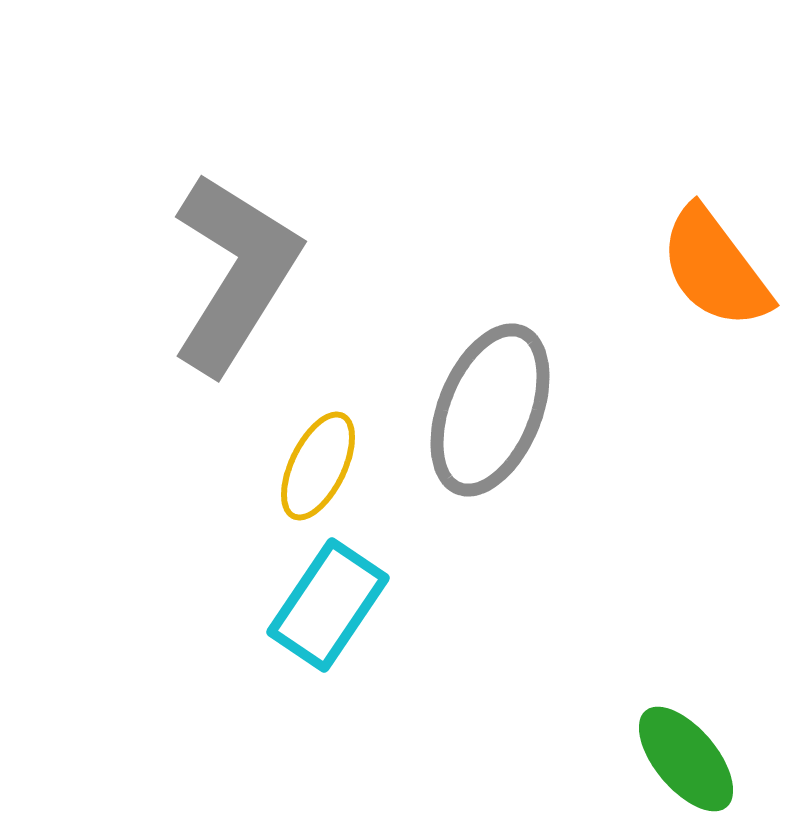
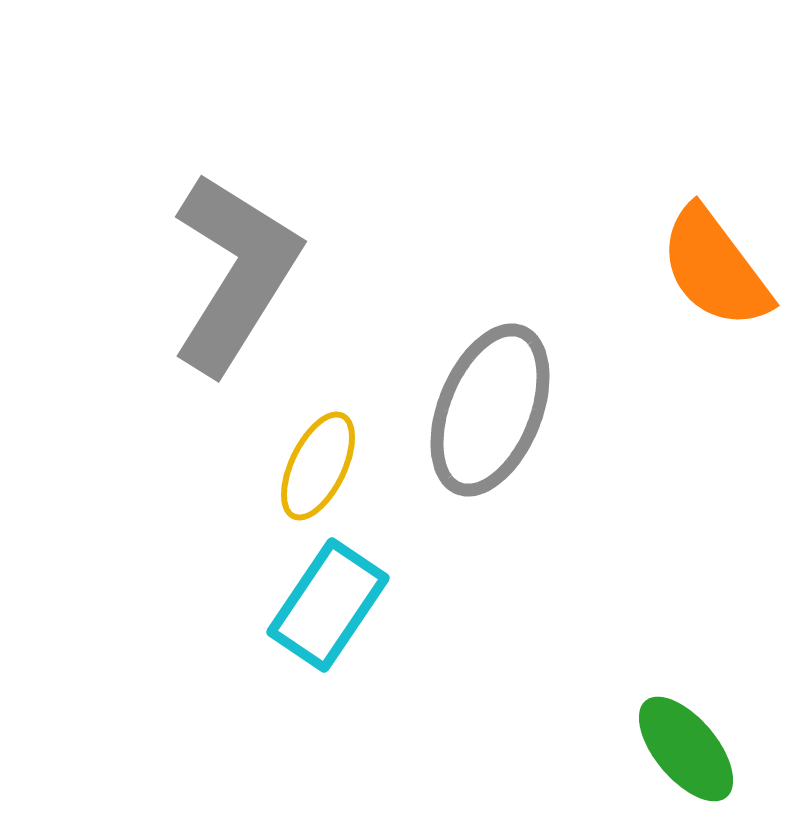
green ellipse: moved 10 px up
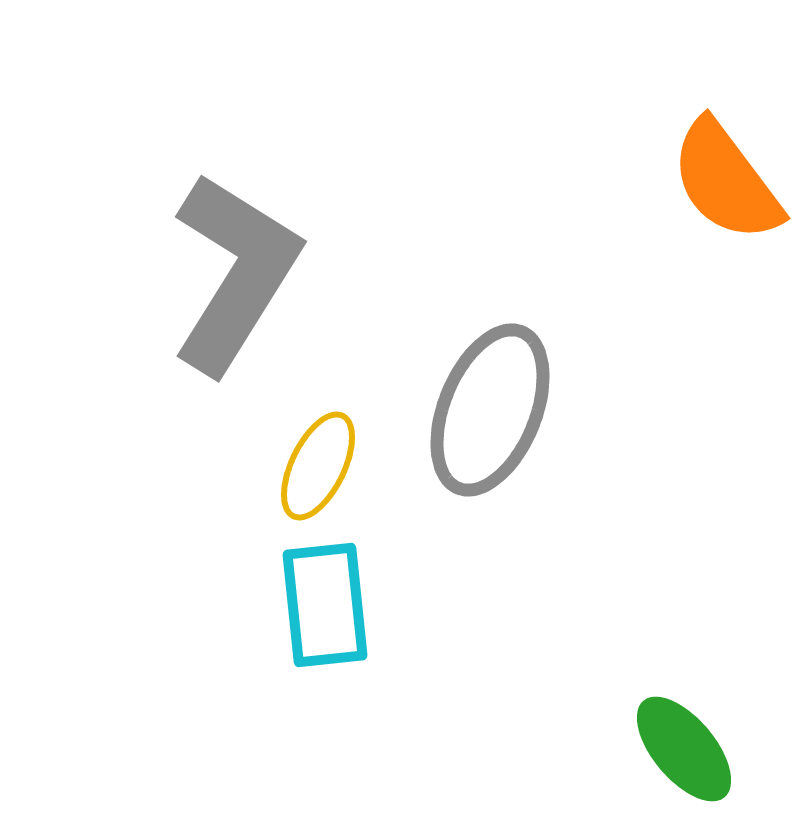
orange semicircle: moved 11 px right, 87 px up
cyan rectangle: moved 3 px left; rotated 40 degrees counterclockwise
green ellipse: moved 2 px left
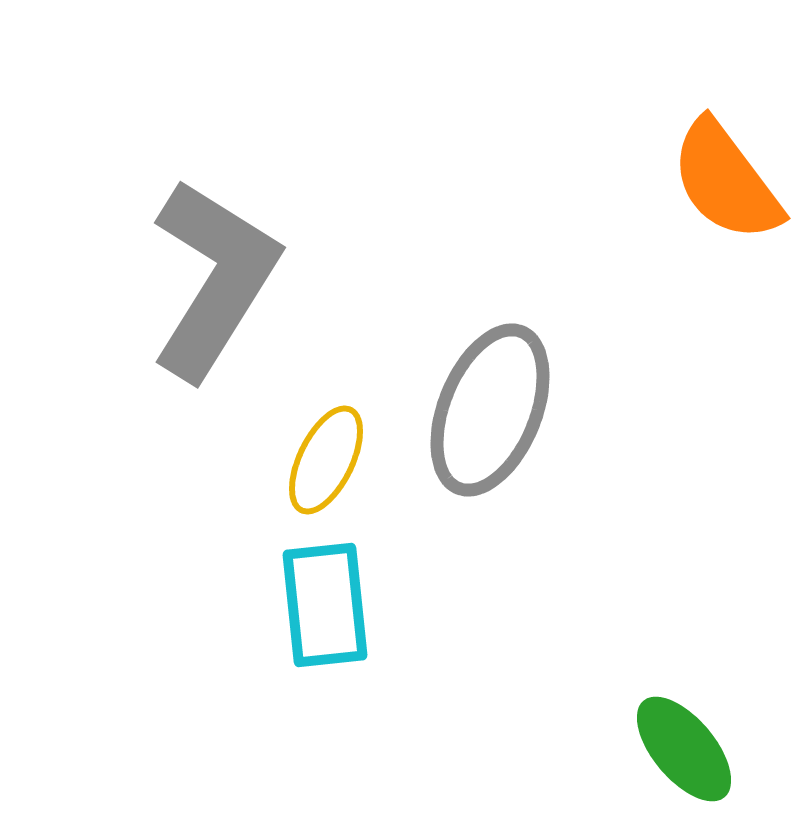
gray L-shape: moved 21 px left, 6 px down
yellow ellipse: moved 8 px right, 6 px up
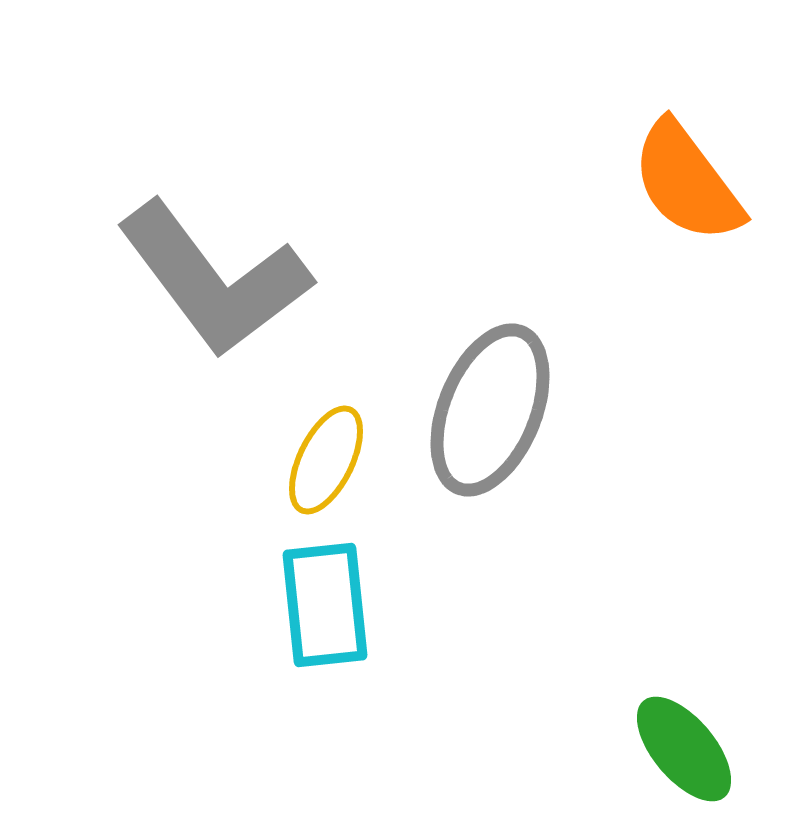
orange semicircle: moved 39 px left, 1 px down
gray L-shape: rotated 111 degrees clockwise
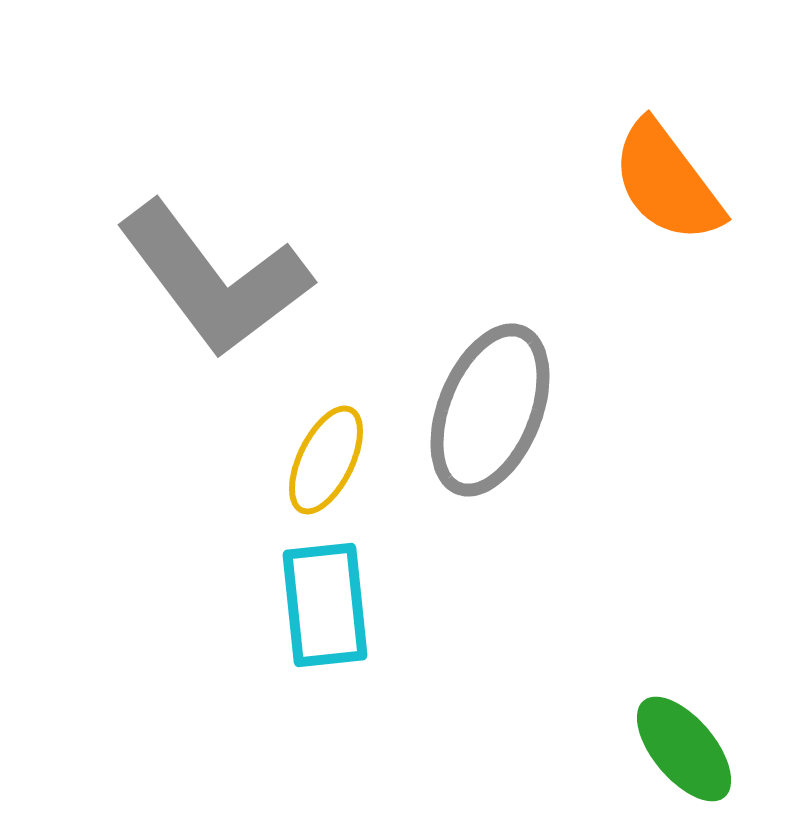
orange semicircle: moved 20 px left
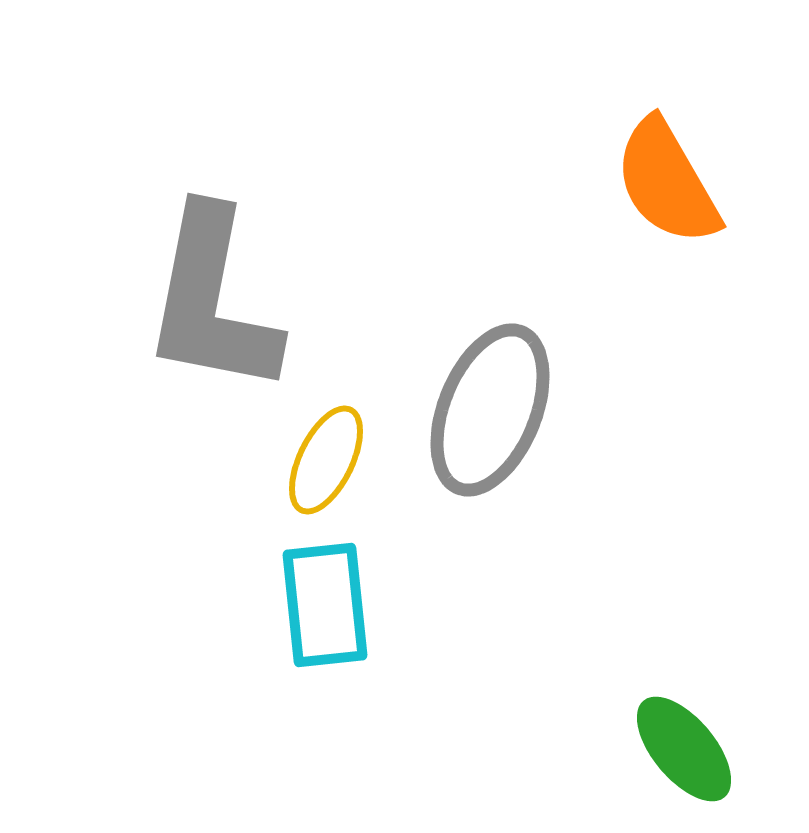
orange semicircle: rotated 7 degrees clockwise
gray L-shape: moved 2 px left, 22 px down; rotated 48 degrees clockwise
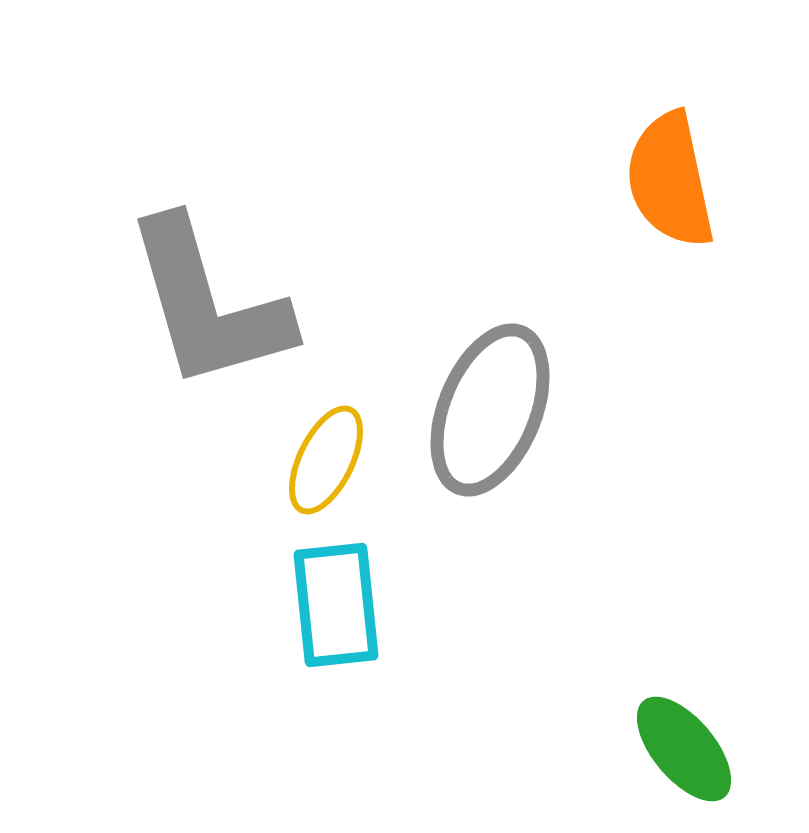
orange semicircle: moved 3 px right, 2 px up; rotated 18 degrees clockwise
gray L-shape: moved 4 px left, 3 px down; rotated 27 degrees counterclockwise
cyan rectangle: moved 11 px right
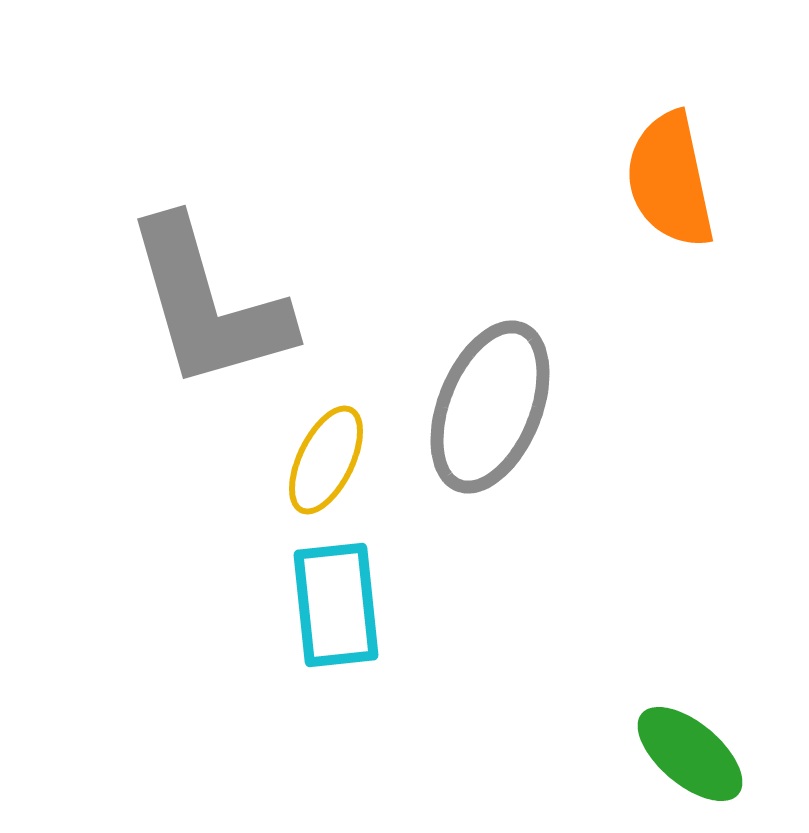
gray ellipse: moved 3 px up
green ellipse: moved 6 px right, 5 px down; rotated 10 degrees counterclockwise
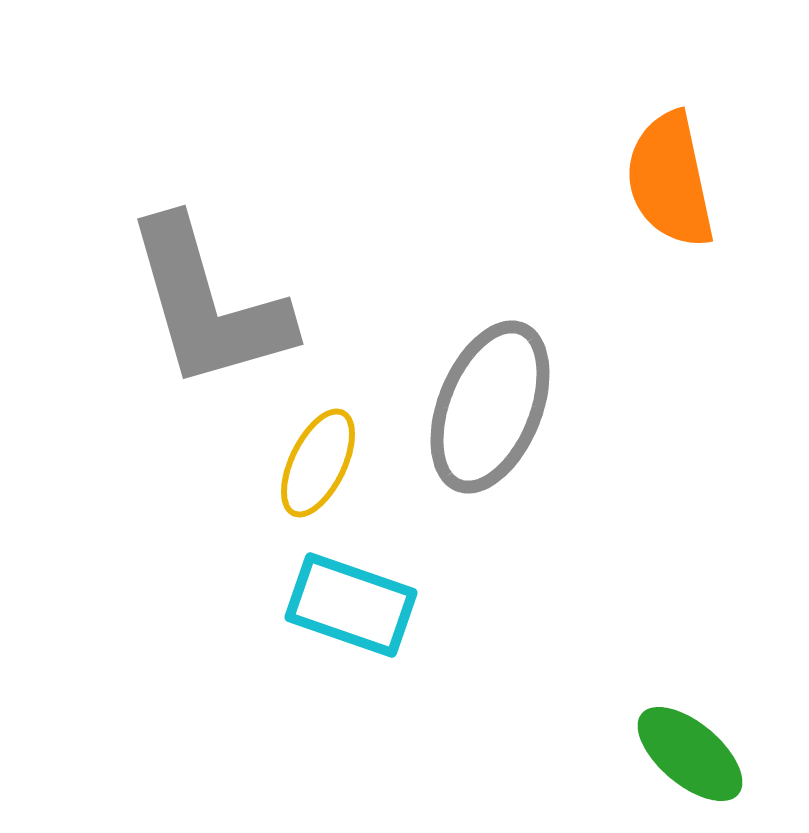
yellow ellipse: moved 8 px left, 3 px down
cyan rectangle: moved 15 px right; rotated 65 degrees counterclockwise
